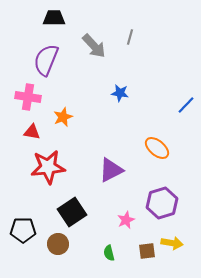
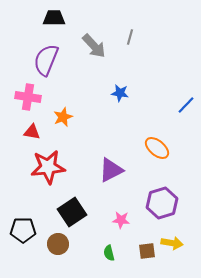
pink star: moved 5 px left; rotated 30 degrees clockwise
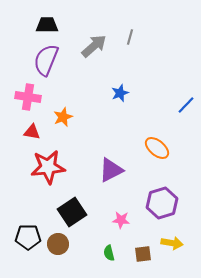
black trapezoid: moved 7 px left, 7 px down
gray arrow: rotated 88 degrees counterclockwise
blue star: rotated 30 degrees counterclockwise
black pentagon: moved 5 px right, 7 px down
brown square: moved 4 px left, 3 px down
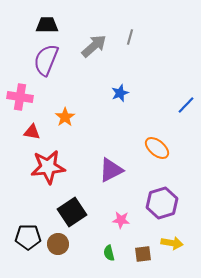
pink cross: moved 8 px left
orange star: moved 2 px right; rotated 12 degrees counterclockwise
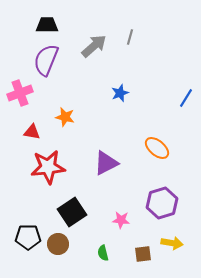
pink cross: moved 4 px up; rotated 30 degrees counterclockwise
blue line: moved 7 px up; rotated 12 degrees counterclockwise
orange star: rotated 24 degrees counterclockwise
purple triangle: moved 5 px left, 7 px up
green semicircle: moved 6 px left
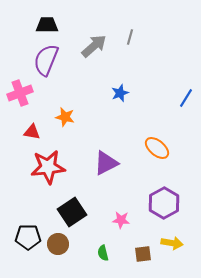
purple hexagon: moved 2 px right; rotated 12 degrees counterclockwise
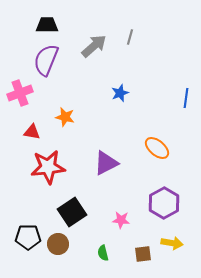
blue line: rotated 24 degrees counterclockwise
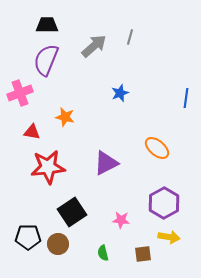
yellow arrow: moved 3 px left, 6 px up
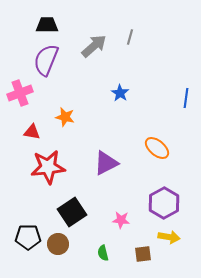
blue star: rotated 18 degrees counterclockwise
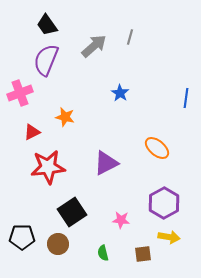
black trapezoid: rotated 125 degrees counterclockwise
red triangle: rotated 36 degrees counterclockwise
black pentagon: moved 6 px left
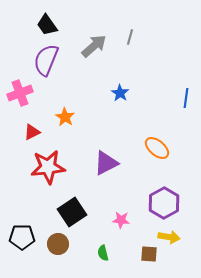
orange star: rotated 18 degrees clockwise
brown square: moved 6 px right; rotated 12 degrees clockwise
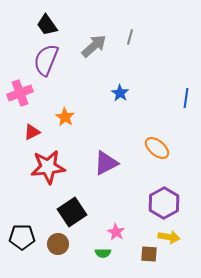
pink star: moved 5 px left, 12 px down; rotated 24 degrees clockwise
green semicircle: rotated 77 degrees counterclockwise
